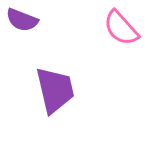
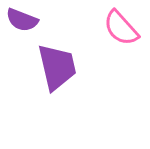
purple trapezoid: moved 2 px right, 23 px up
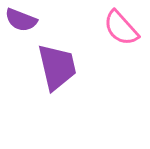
purple semicircle: moved 1 px left
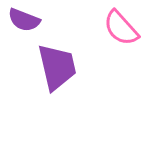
purple semicircle: moved 3 px right
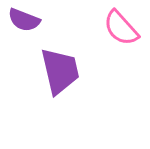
purple trapezoid: moved 3 px right, 4 px down
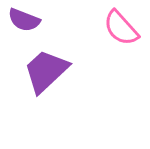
purple trapezoid: moved 14 px left; rotated 120 degrees counterclockwise
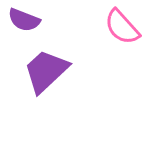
pink semicircle: moved 1 px right, 1 px up
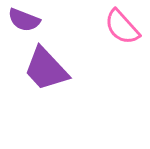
purple trapezoid: moved 2 px up; rotated 90 degrees counterclockwise
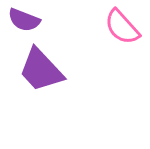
purple trapezoid: moved 5 px left, 1 px down
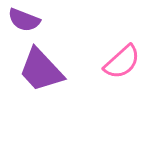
pink semicircle: moved 35 px down; rotated 90 degrees counterclockwise
